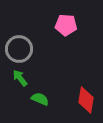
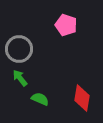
pink pentagon: rotated 15 degrees clockwise
red diamond: moved 4 px left, 2 px up
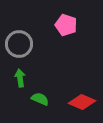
gray circle: moved 5 px up
green arrow: rotated 30 degrees clockwise
red diamond: moved 4 px down; rotated 76 degrees counterclockwise
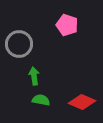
pink pentagon: moved 1 px right
green arrow: moved 14 px right, 2 px up
green semicircle: moved 1 px right, 1 px down; rotated 12 degrees counterclockwise
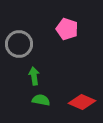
pink pentagon: moved 4 px down
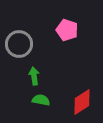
pink pentagon: moved 1 px down
red diamond: rotated 56 degrees counterclockwise
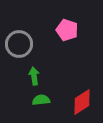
green semicircle: rotated 18 degrees counterclockwise
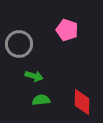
green arrow: rotated 114 degrees clockwise
red diamond: rotated 56 degrees counterclockwise
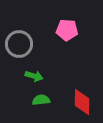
pink pentagon: rotated 15 degrees counterclockwise
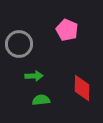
pink pentagon: rotated 20 degrees clockwise
green arrow: rotated 18 degrees counterclockwise
red diamond: moved 14 px up
